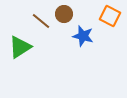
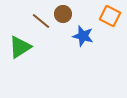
brown circle: moved 1 px left
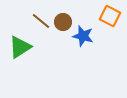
brown circle: moved 8 px down
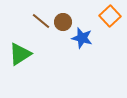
orange square: rotated 20 degrees clockwise
blue star: moved 1 px left, 2 px down
green triangle: moved 7 px down
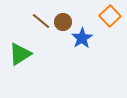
blue star: rotated 25 degrees clockwise
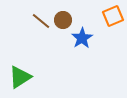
orange square: moved 3 px right; rotated 20 degrees clockwise
brown circle: moved 2 px up
green triangle: moved 23 px down
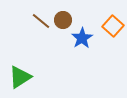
orange square: moved 10 px down; rotated 25 degrees counterclockwise
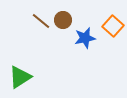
blue star: moved 3 px right; rotated 20 degrees clockwise
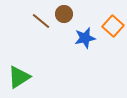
brown circle: moved 1 px right, 6 px up
green triangle: moved 1 px left
